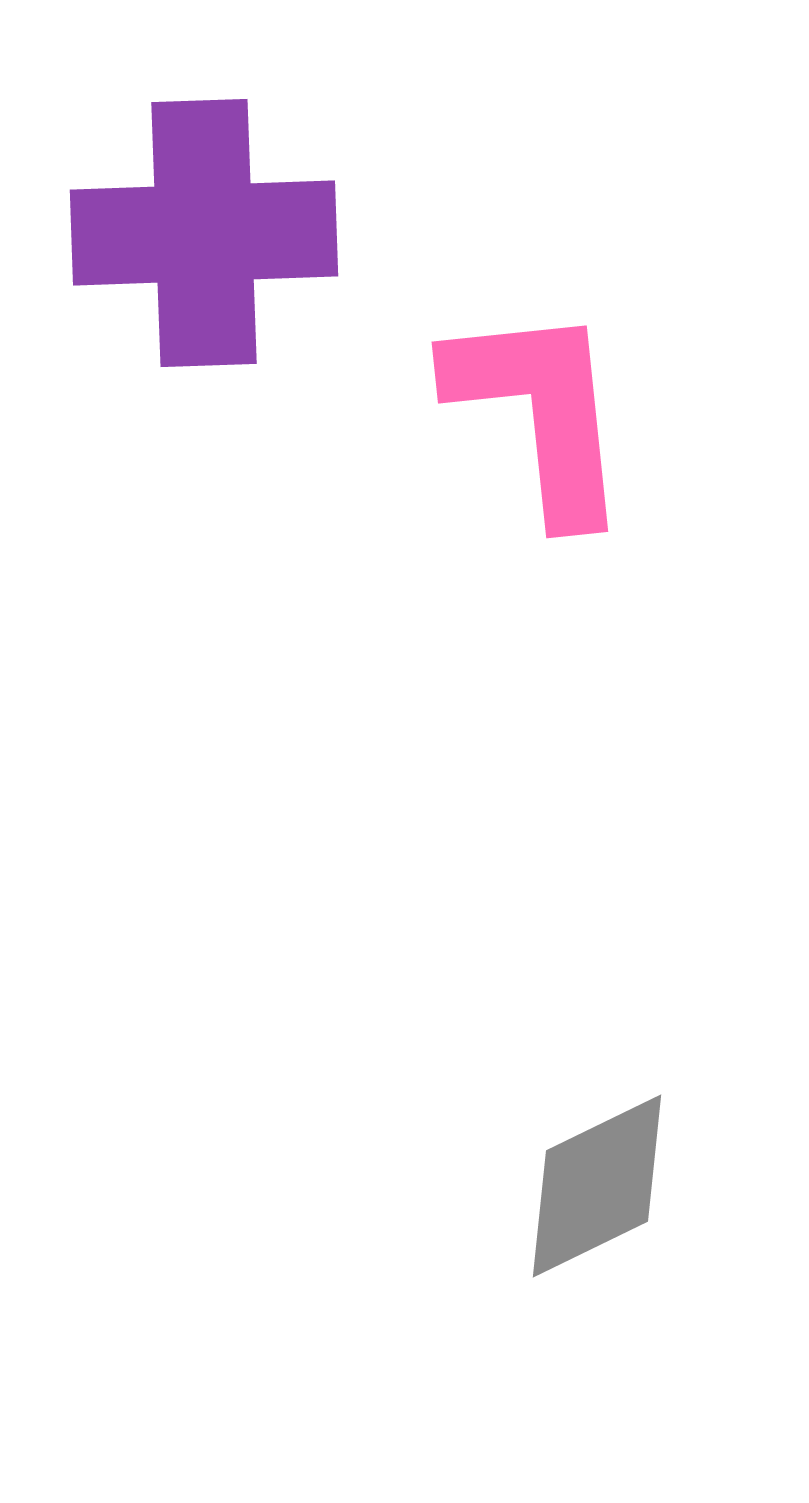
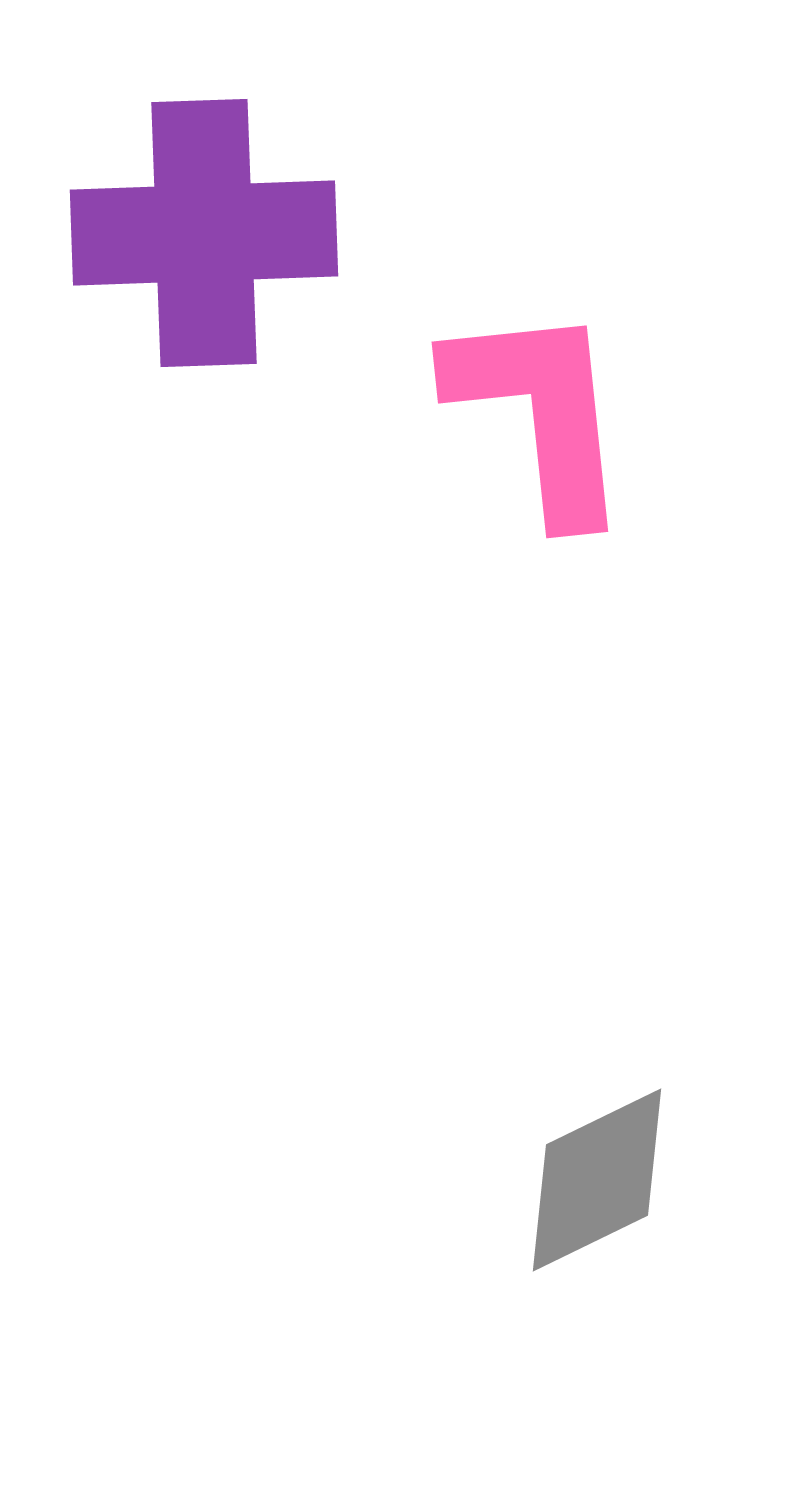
gray diamond: moved 6 px up
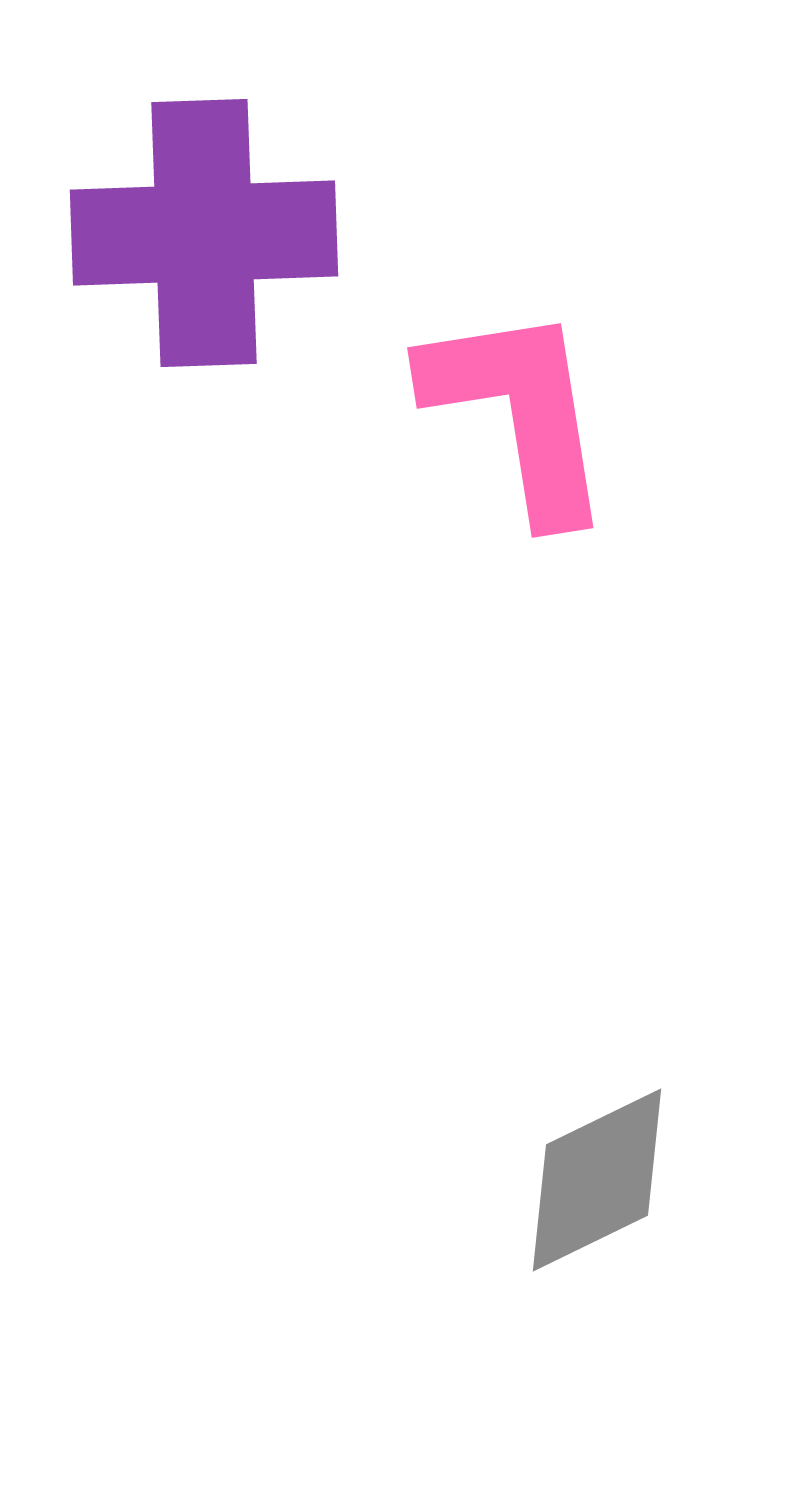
pink L-shape: moved 21 px left; rotated 3 degrees counterclockwise
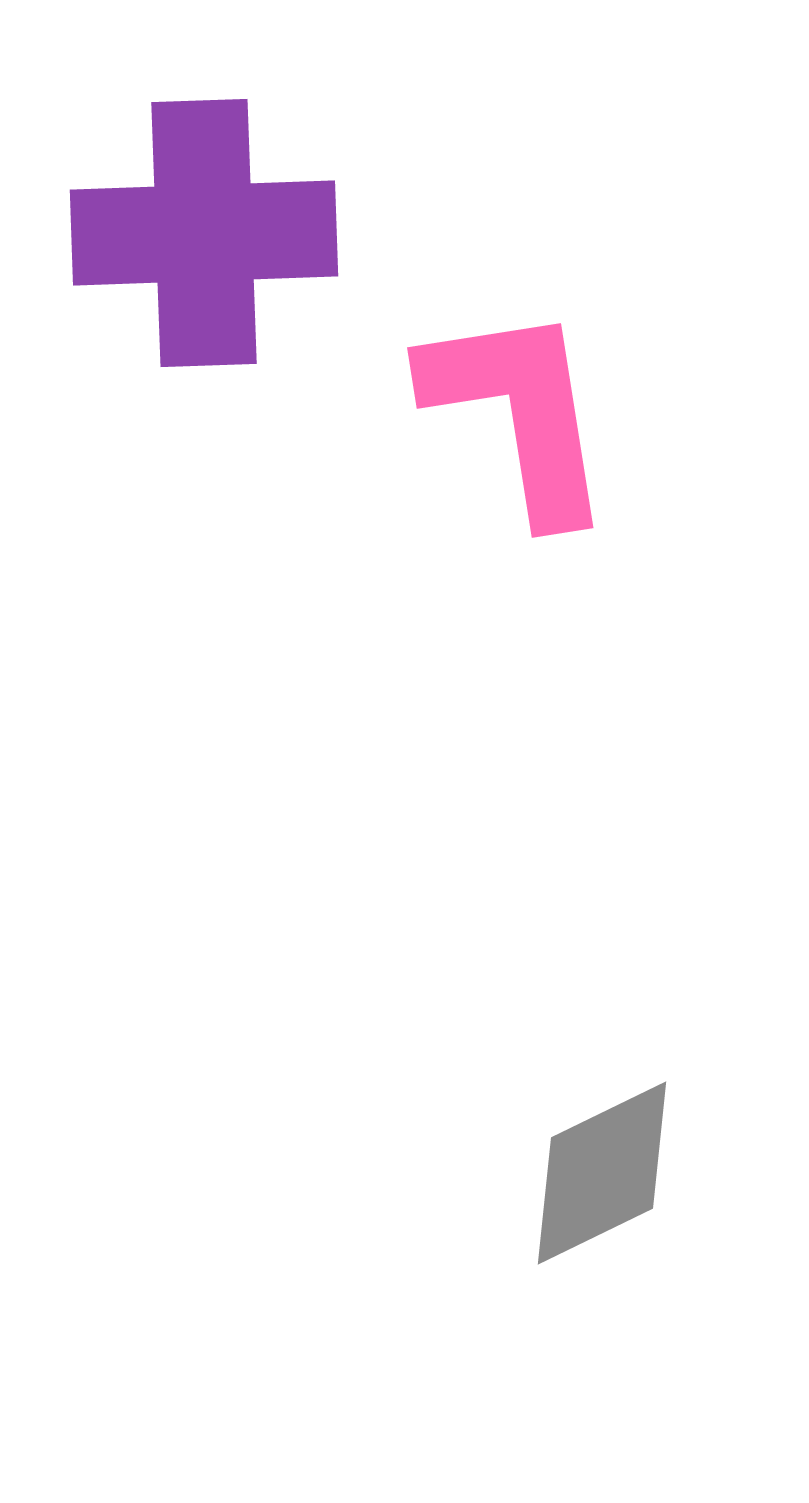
gray diamond: moved 5 px right, 7 px up
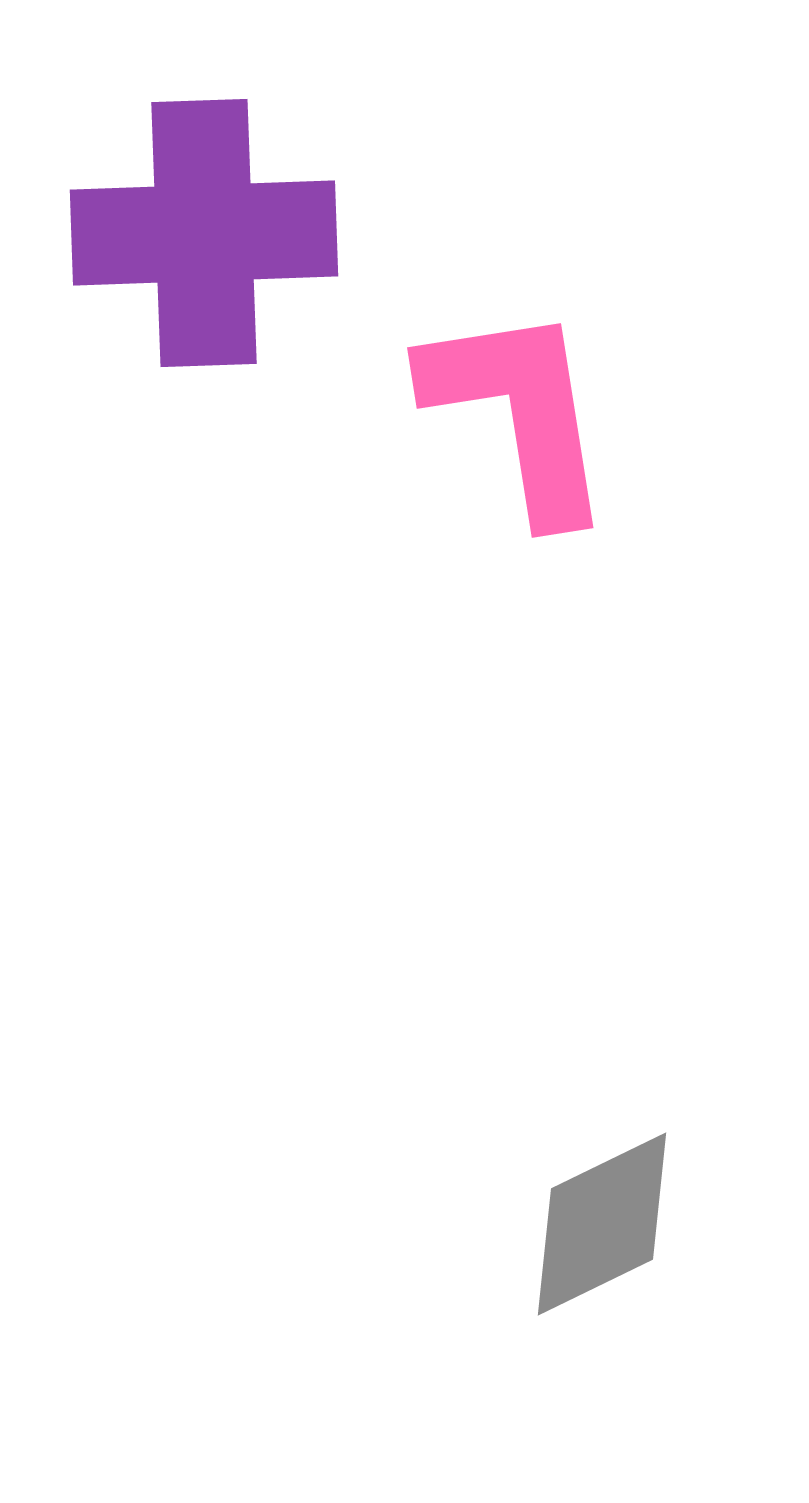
gray diamond: moved 51 px down
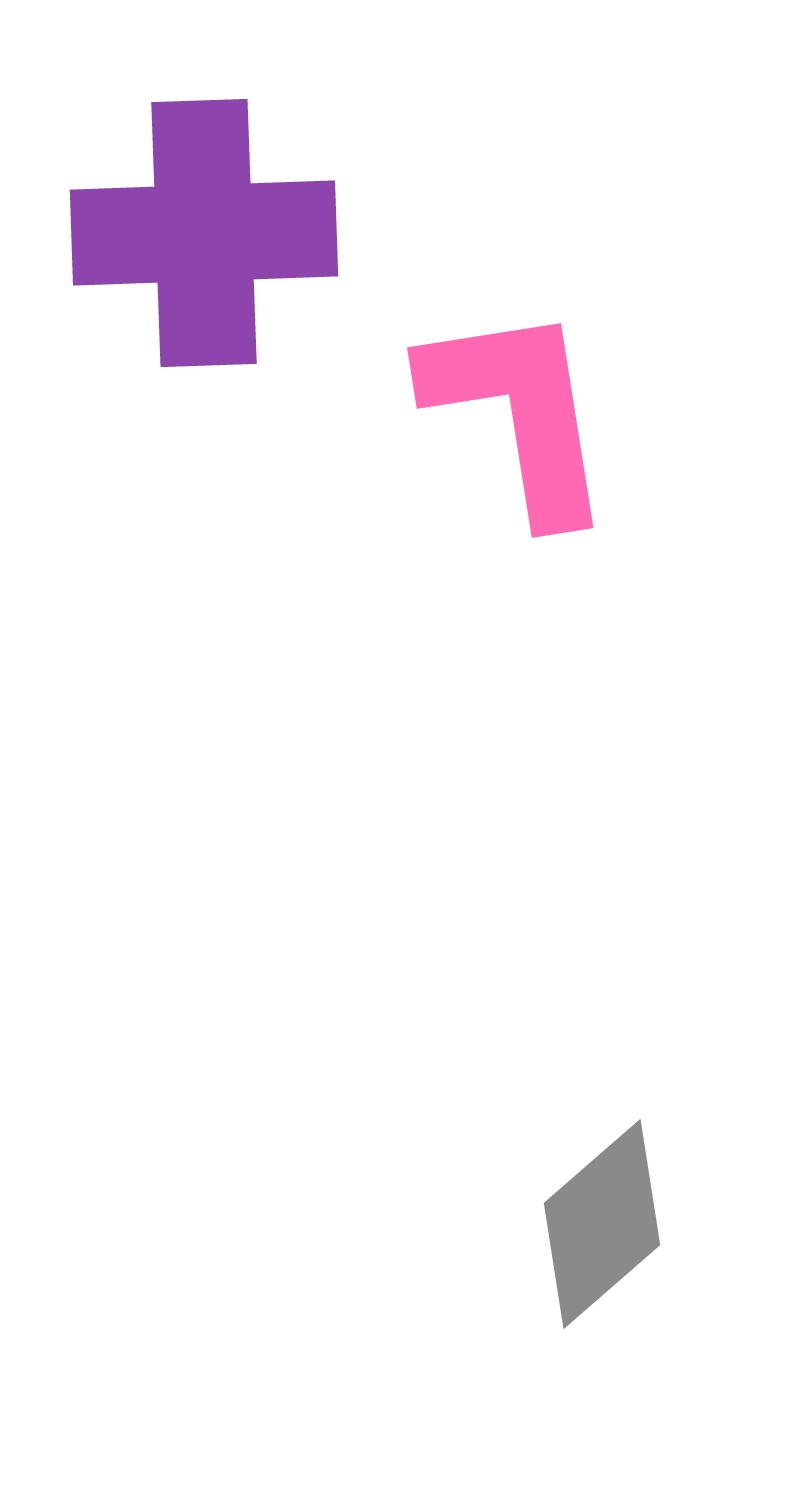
gray diamond: rotated 15 degrees counterclockwise
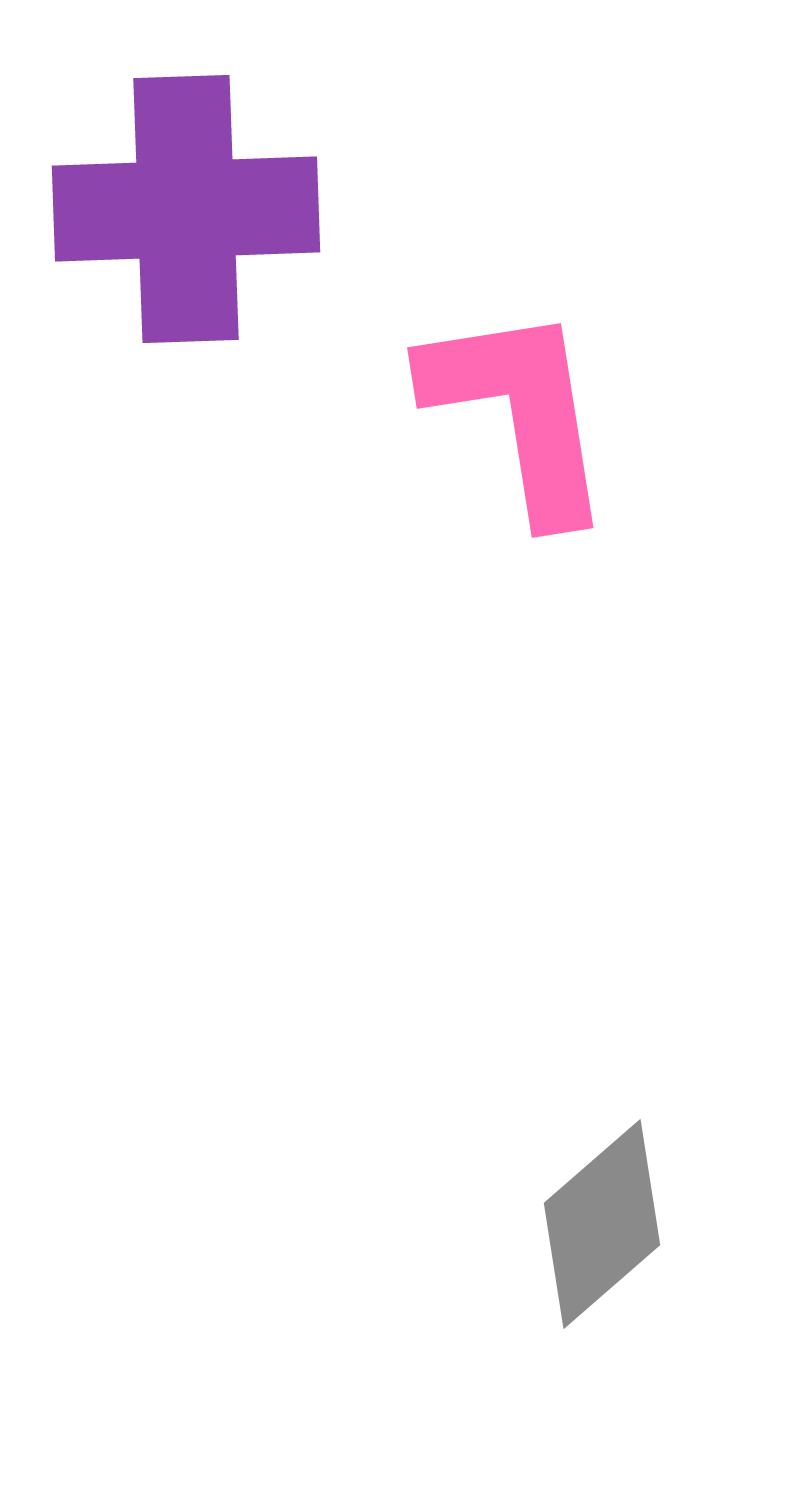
purple cross: moved 18 px left, 24 px up
